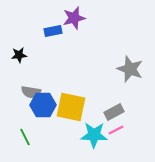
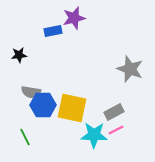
yellow square: moved 1 px right, 1 px down
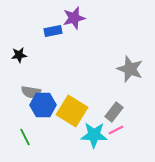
yellow square: moved 3 px down; rotated 20 degrees clockwise
gray rectangle: rotated 24 degrees counterclockwise
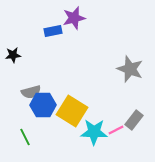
black star: moved 6 px left
gray semicircle: rotated 24 degrees counterclockwise
gray rectangle: moved 20 px right, 8 px down
cyan star: moved 3 px up
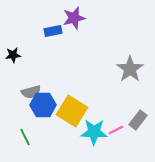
gray star: rotated 16 degrees clockwise
gray rectangle: moved 4 px right
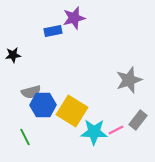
gray star: moved 1 px left, 11 px down; rotated 16 degrees clockwise
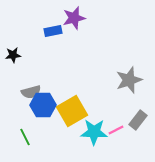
yellow square: rotated 28 degrees clockwise
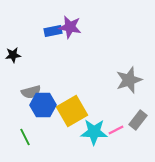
purple star: moved 4 px left, 9 px down; rotated 25 degrees clockwise
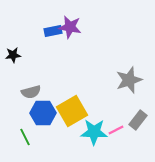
blue hexagon: moved 8 px down
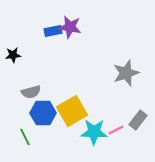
gray star: moved 3 px left, 7 px up
